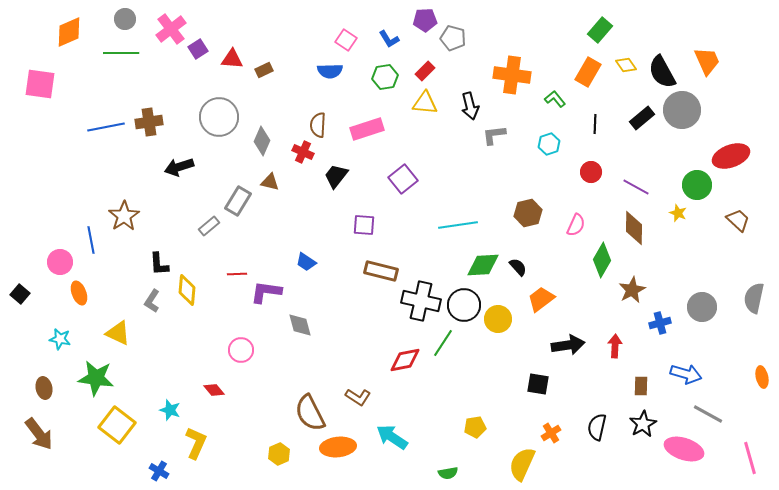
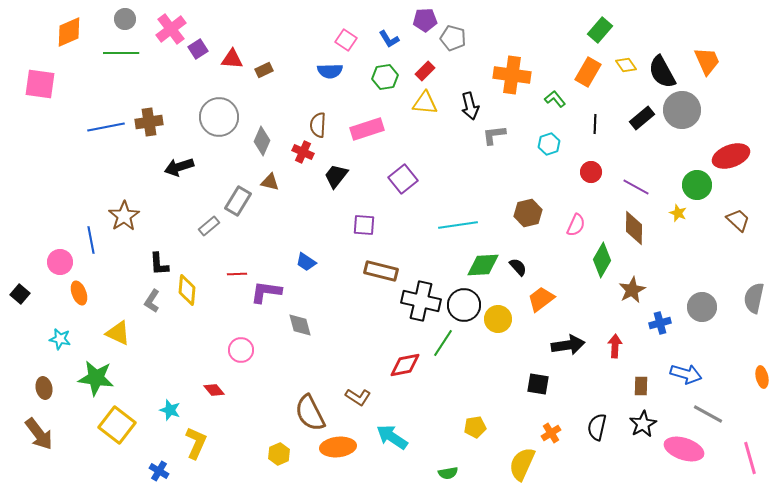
red diamond at (405, 360): moved 5 px down
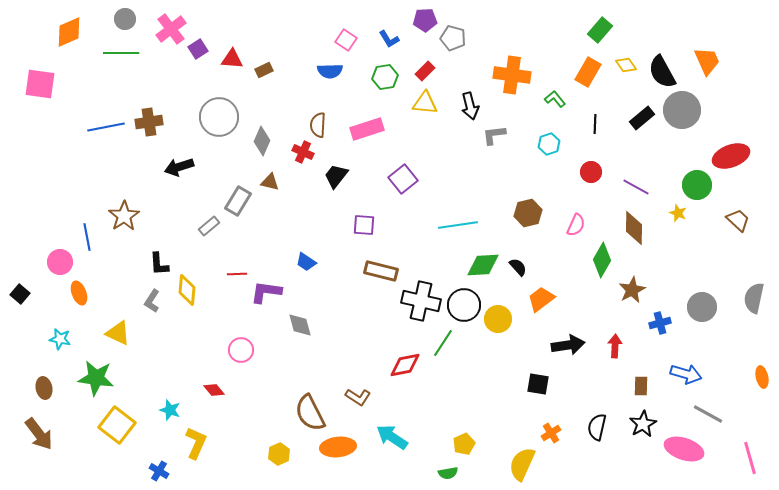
blue line at (91, 240): moved 4 px left, 3 px up
yellow pentagon at (475, 427): moved 11 px left, 17 px down; rotated 15 degrees counterclockwise
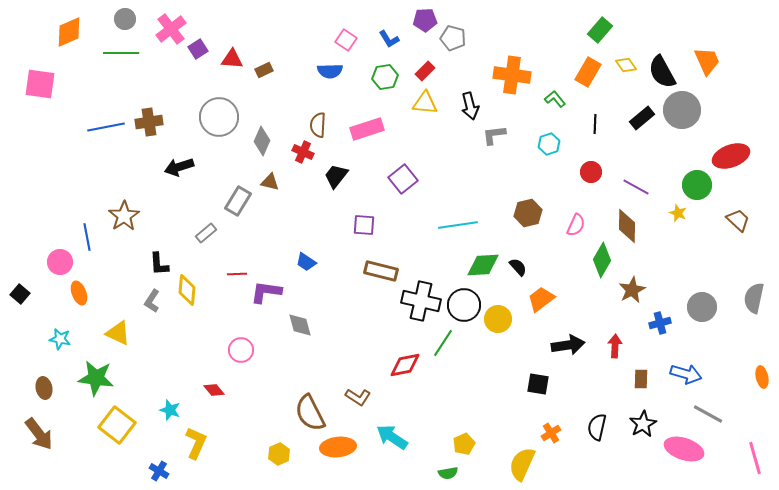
gray rectangle at (209, 226): moved 3 px left, 7 px down
brown diamond at (634, 228): moved 7 px left, 2 px up
brown rectangle at (641, 386): moved 7 px up
pink line at (750, 458): moved 5 px right
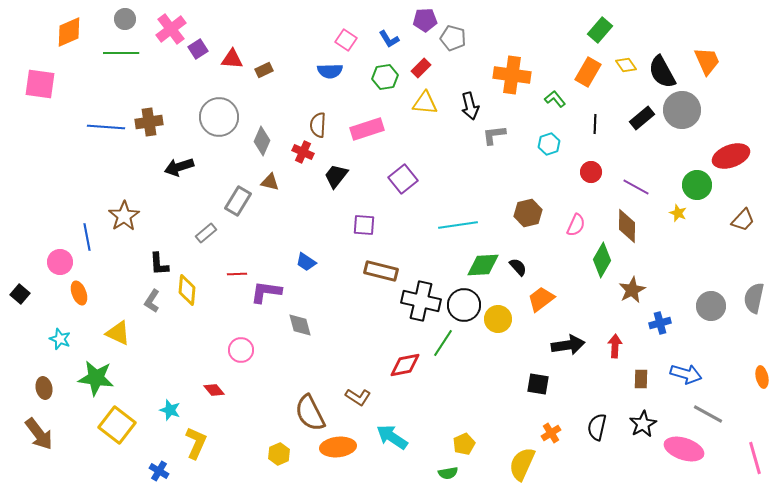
red rectangle at (425, 71): moved 4 px left, 3 px up
blue line at (106, 127): rotated 15 degrees clockwise
brown trapezoid at (738, 220): moved 5 px right; rotated 90 degrees clockwise
gray circle at (702, 307): moved 9 px right, 1 px up
cyan star at (60, 339): rotated 10 degrees clockwise
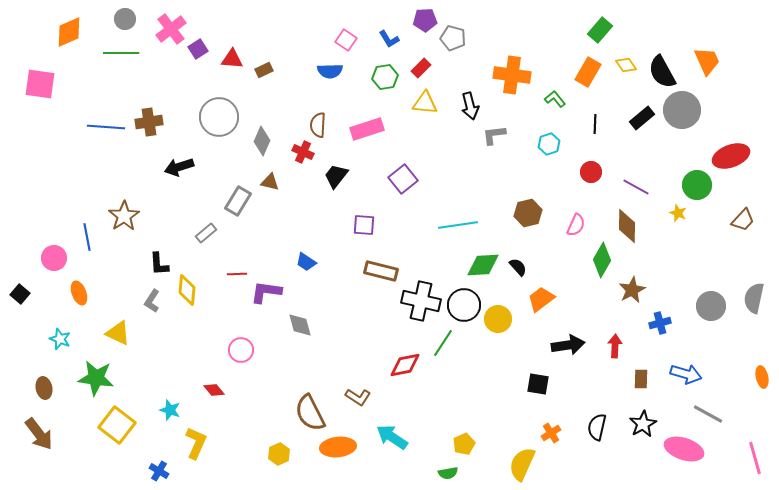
pink circle at (60, 262): moved 6 px left, 4 px up
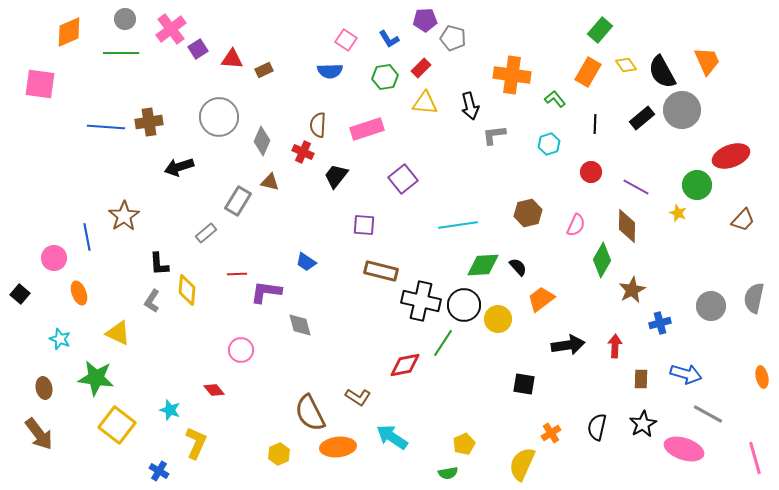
black square at (538, 384): moved 14 px left
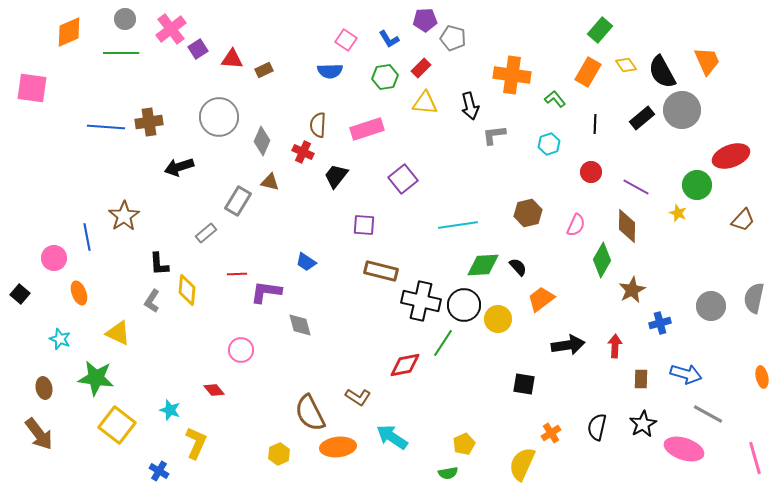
pink square at (40, 84): moved 8 px left, 4 px down
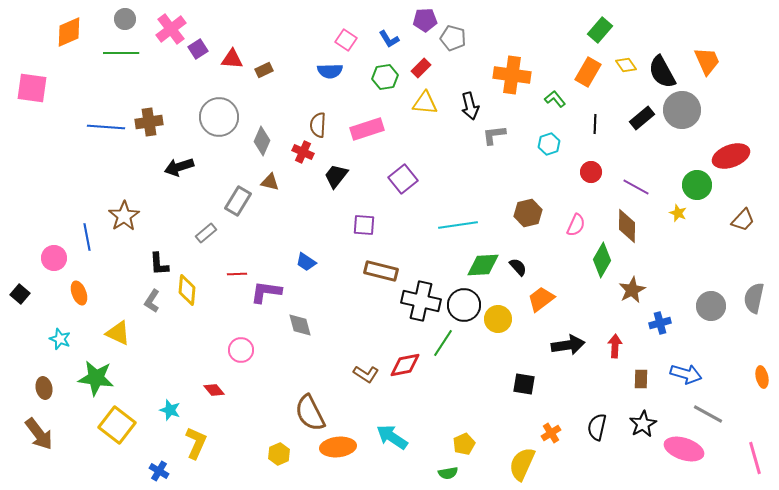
brown L-shape at (358, 397): moved 8 px right, 23 px up
